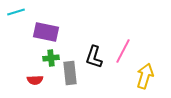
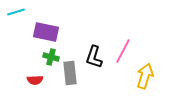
green cross: moved 1 px up; rotated 21 degrees clockwise
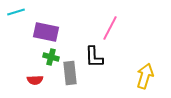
pink line: moved 13 px left, 23 px up
black L-shape: rotated 20 degrees counterclockwise
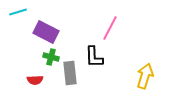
cyan line: moved 2 px right
purple rectangle: rotated 15 degrees clockwise
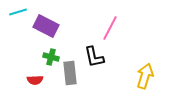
purple rectangle: moved 6 px up
black L-shape: rotated 10 degrees counterclockwise
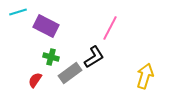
black L-shape: rotated 110 degrees counterclockwise
gray rectangle: rotated 60 degrees clockwise
red semicircle: rotated 126 degrees clockwise
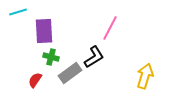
purple rectangle: moved 2 px left, 5 px down; rotated 60 degrees clockwise
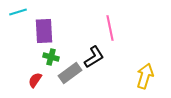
pink line: rotated 40 degrees counterclockwise
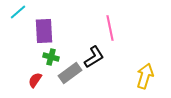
cyan line: rotated 24 degrees counterclockwise
